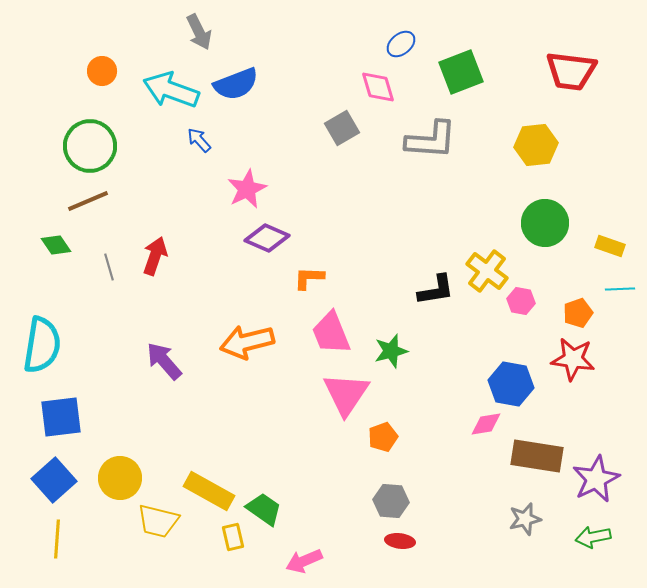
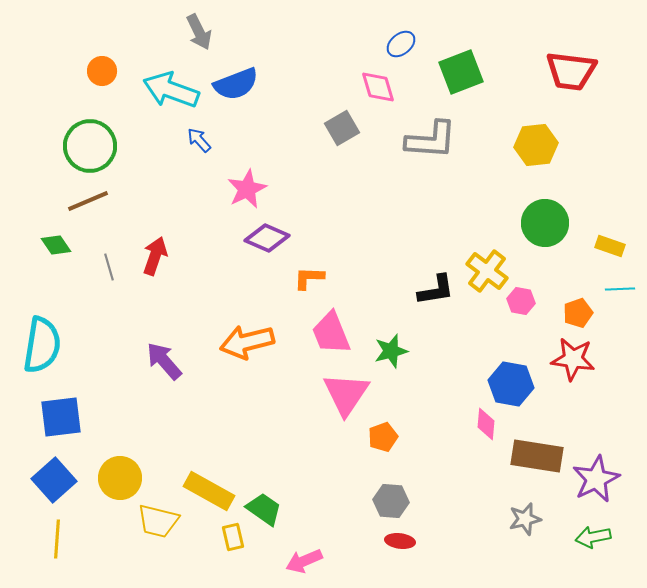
pink diamond at (486, 424): rotated 76 degrees counterclockwise
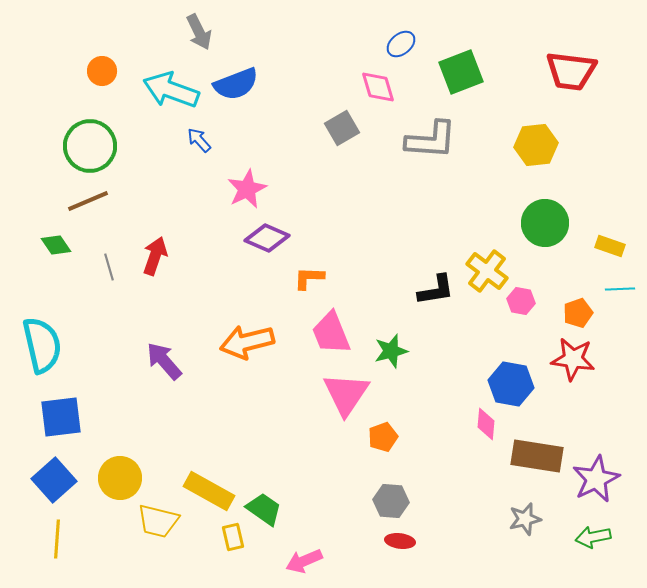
cyan semicircle at (42, 345): rotated 22 degrees counterclockwise
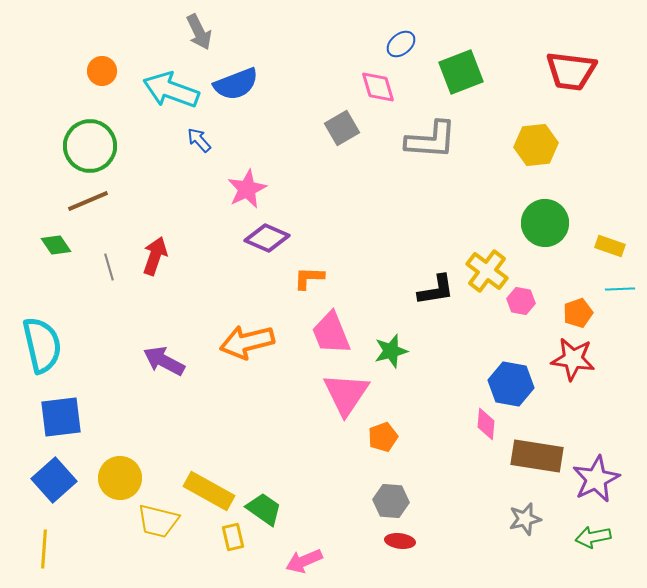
purple arrow at (164, 361): rotated 21 degrees counterclockwise
yellow line at (57, 539): moved 13 px left, 10 px down
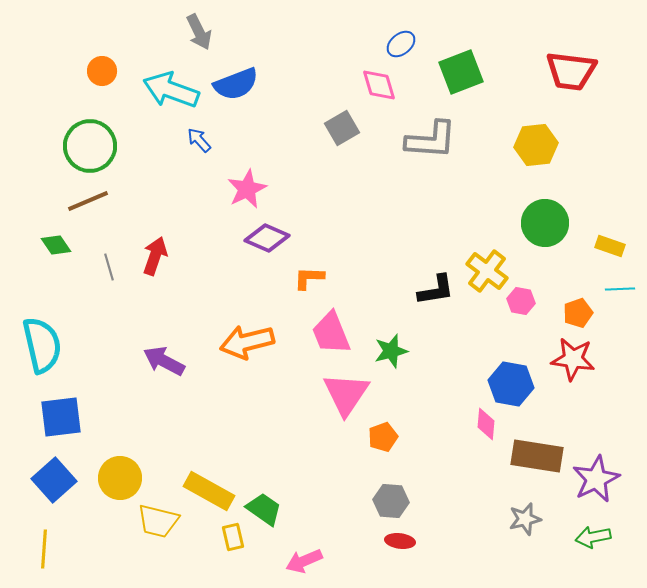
pink diamond at (378, 87): moved 1 px right, 2 px up
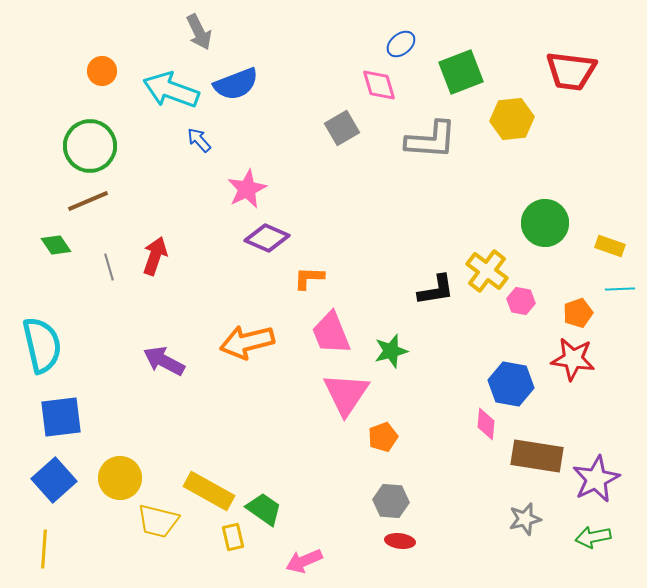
yellow hexagon at (536, 145): moved 24 px left, 26 px up
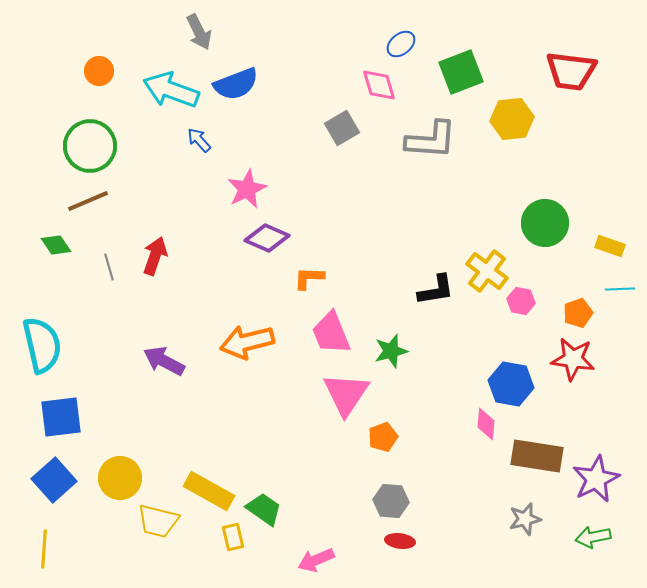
orange circle at (102, 71): moved 3 px left
pink arrow at (304, 561): moved 12 px right, 1 px up
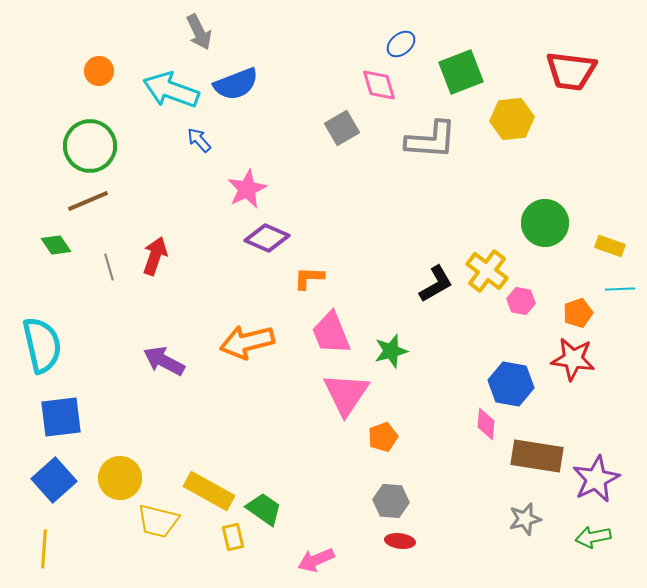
black L-shape at (436, 290): moved 6 px up; rotated 21 degrees counterclockwise
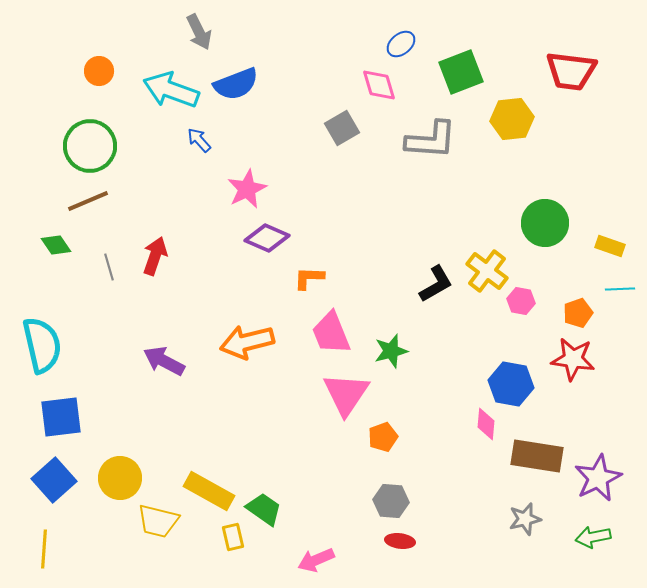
purple star at (596, 479): moved 2 px right, 1 px up
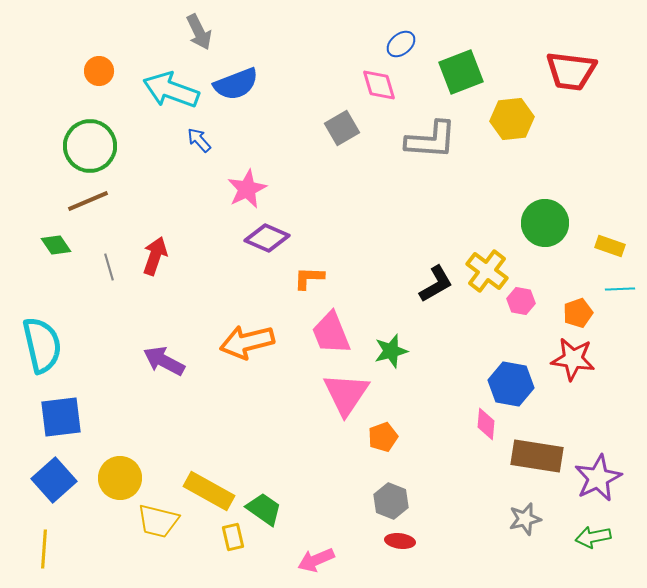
gray hexagon at (391, 501): rotated 16 degrees clockwise
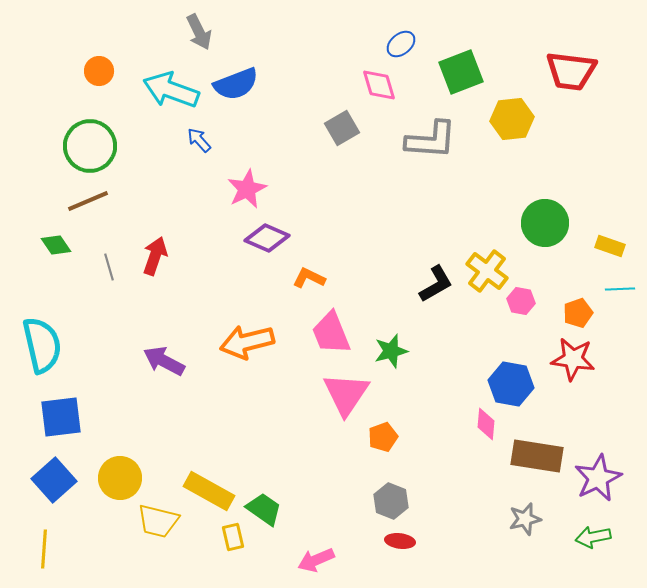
orange L-shape at (309, 278): rotated 24 degrees clockwise
